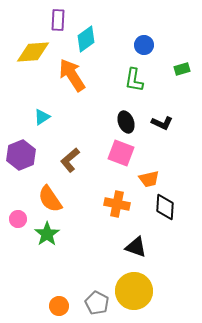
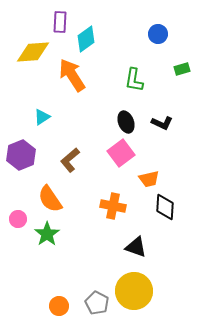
purple rectangle: moved 2 px right, 2 px down
blue circle: moved 14 px right, 11 px up
pink square: rotated 32 degrees clockwise
orange cross: moved 4 px left, 2 px down
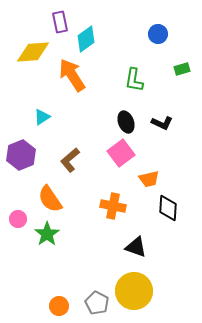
purple rectangle: rotated 15 degrees counterclockwise
black diamond: moved 3 px right, 1 px down
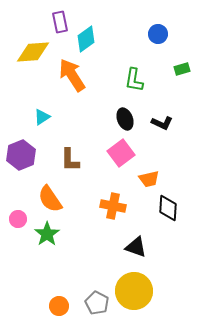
black ellipse: moved 1 px left, 3 px up
brown L-shape: rotated 50 degrees counterclockwise
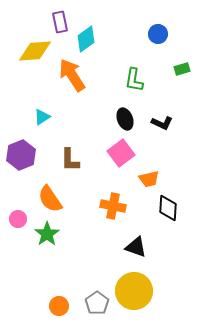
yellow diamond: moved 2 px right, 1 px up
gray pentagon: rotated 10 degrees clockwise
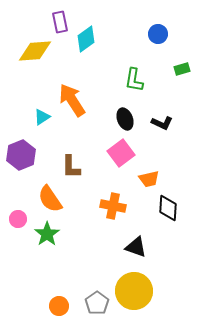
orange arrow: moved 25 px down
brown L-shape: moved 1 px right, 7 px down
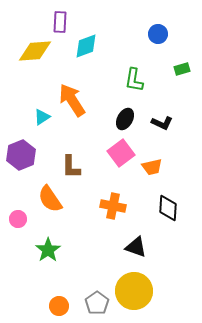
purple rectangle: rotated 15 degrees clockwise
cyan diamond: moved 7 px down; rotated 16 degrees clockwise
black ellipse: rotated 50 degrees clockwise
orange trapezoid: moved 3 px right, 12 px up
green star: moved 1 px right, 16 px down
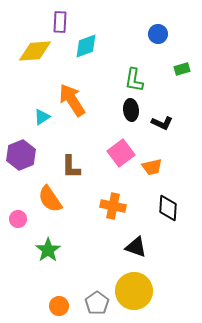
black ellipse: moved 6 px right, 9 px up; rotated 35 degrees counterclockwise
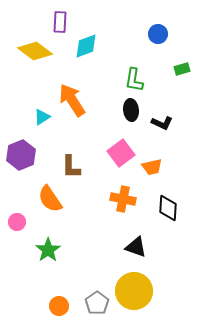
yellow diamond: rotated 40 degrees clockwise
orange cross: moved 10 px right, 7 px up
pink circle: moved 1 px left, 3 px down
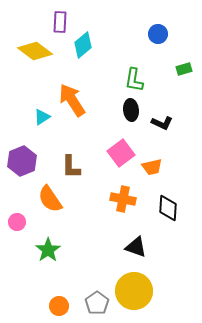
cyan diamond: moved 3 px left, 1 px up; rotated 20 degrees counterclockwise
green rectangle: moved 2 px right
purple hexagon: moved 1 px right, 6 px down
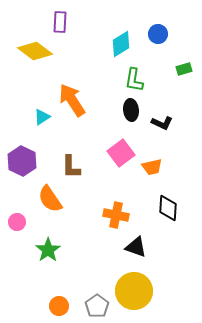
cyan diamond: moved 38 px right, 1 px up; rotated 8 degrees clockwise
purple hexagon: rotated 12 degrees counterclockwise
orange cross: moved 7 px left, 16 px down
gray pentagon: moved 3 px down
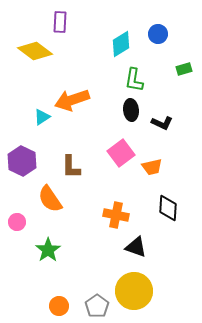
orange arrow: rotated 76 degrees counterclockwise
